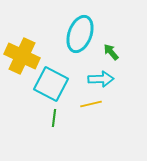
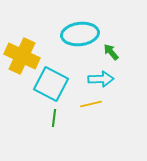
cyan ellipse: rotated 63 degrees clockwise
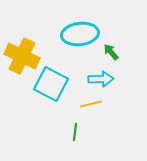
green line: moved 21 px right, 14 px down
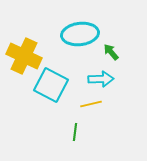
yellow cross: moved 2 px right
cyan square: moved 1 px down
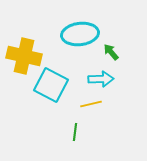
yellow cross: rotated 12 degrees counterclockwise
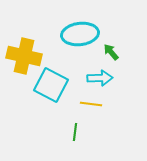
cyan arrow: moved 1 px left, 1 px up
yellow line: rotated 20 degrees clockwise
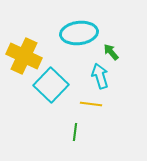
cyan ellipse: moved 1 px left, 1 px up
yellow cross: rotated 12 degrees clockwise
cyan arrow: moved 2 px up; rotated 105 degrees counterclockwise
cyan square: rotated 16 degrees clockwise
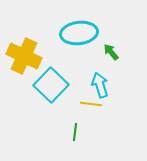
cyan arrow: moved 9 px down
